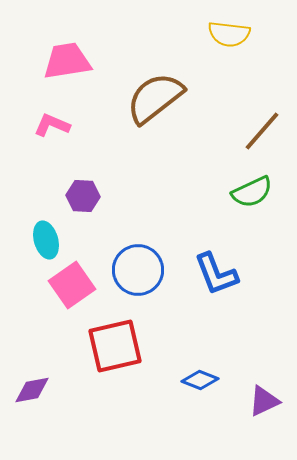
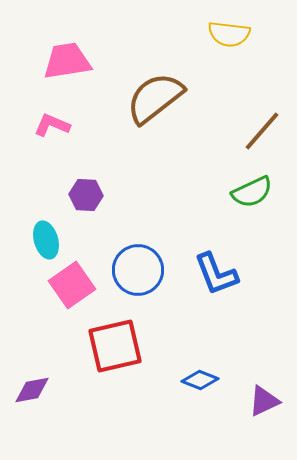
purple hexagon: moved 3 px right, 1 px up
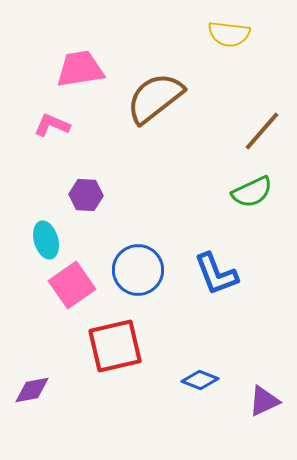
pink trapezoid: moved 13 px right, 8 px down
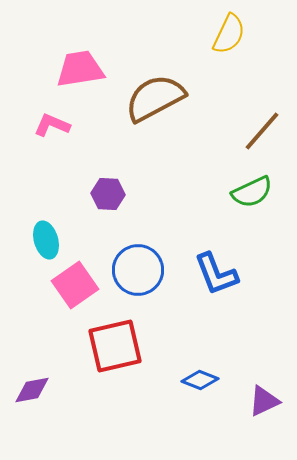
yellow semicircle: rotated 72 degrees counterclockwise
brown semicircle: rotated 10 degrees clockwise
purple hexagon: moved 22 px right, 1 px up
pink square: moved 3 px right
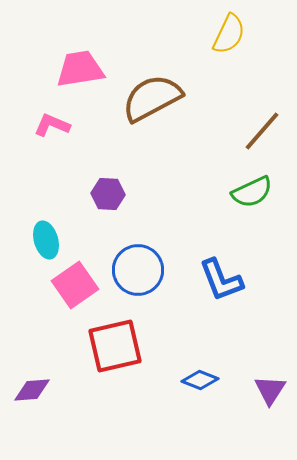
brown semicircle: moved 3 px left
blue L-shape: moved 5 px right, 6 px down
purple diamond: rotated 6 degrees clockwise
purple triangle: moved 6 px right, 11 px up; rotated 32 degrees counterclockwise
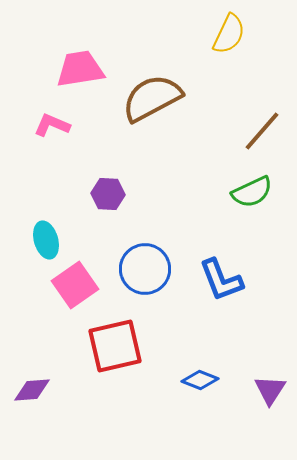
blue circle: moved 7 px right, 1 px up
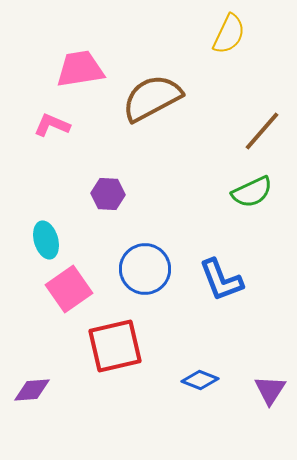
pink square: moved 6 px left, 4 px down
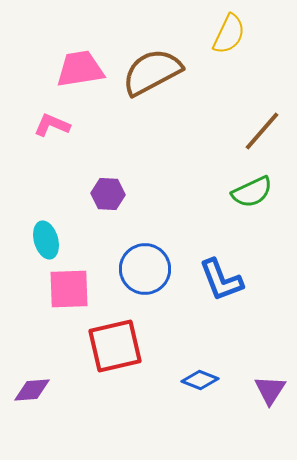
brown semicircle: moved 26 px up
pink square: rotated 33 degrees clockwise
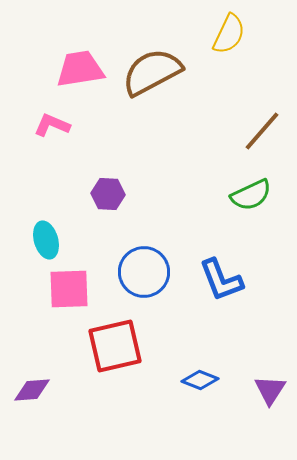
green semicircle: moved 1 px left, 3 px down
blue circle: moved 1 px left, 3 px down
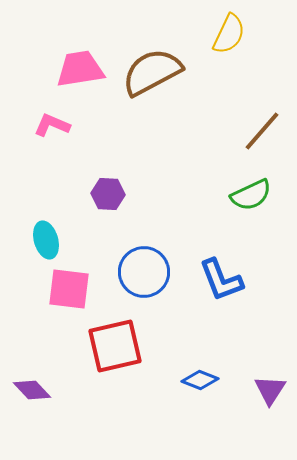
pink square: rotated 9 degrees clockwise
purple diamond: rotated 51 degrees clockwise
